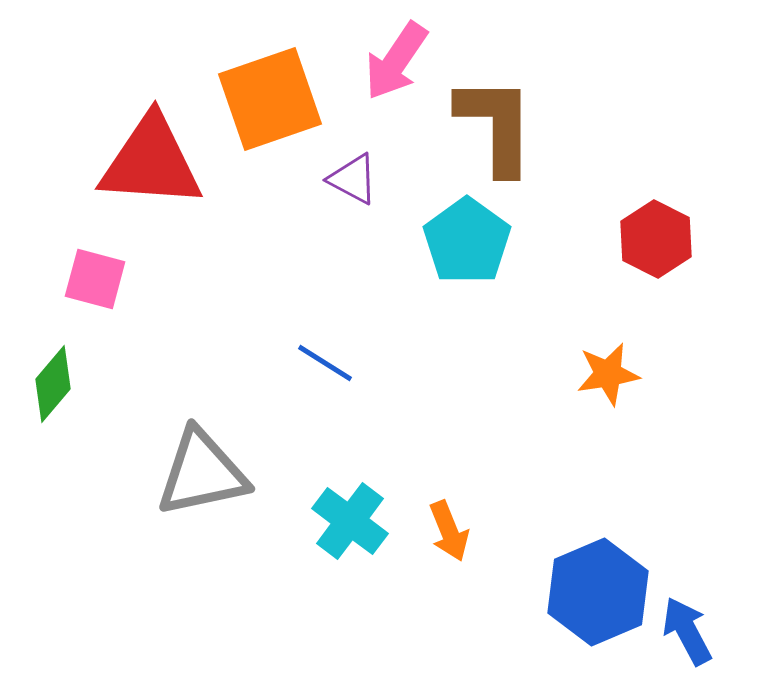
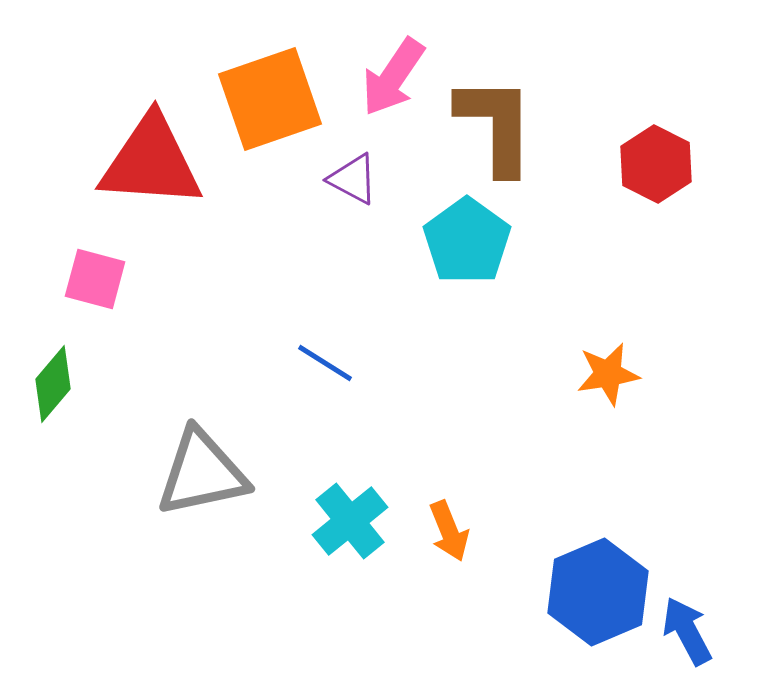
pink arrow: moved 3 px left, 16 px down
red hexagon: moved 75 px up
cyan cross: rotated 14 degrees clockwise
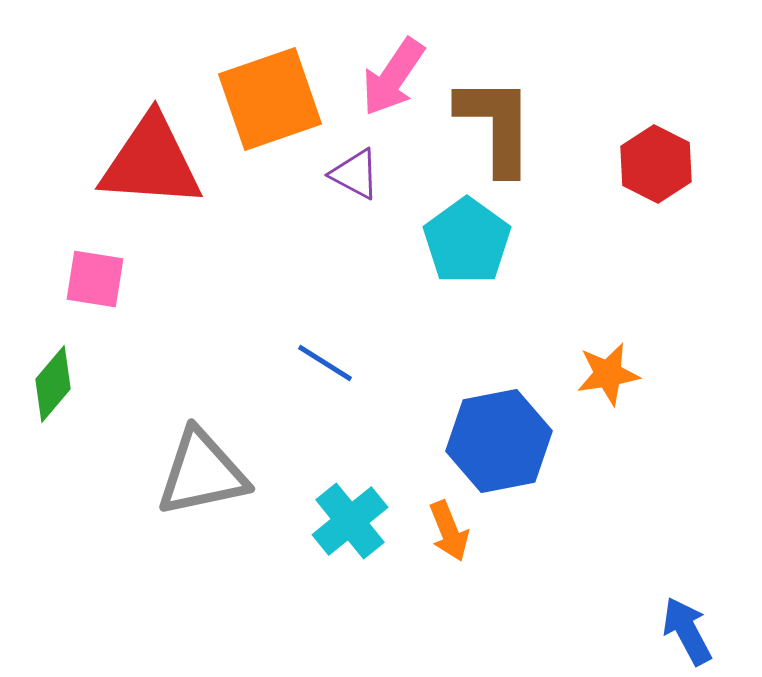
purple triangle: moved 2 px right, 5 px up
pink square: rotated 6 degrees counterclockwise
blue hexagon: moved 99 px left, 151 px up; rotated 12 degrees clockwise
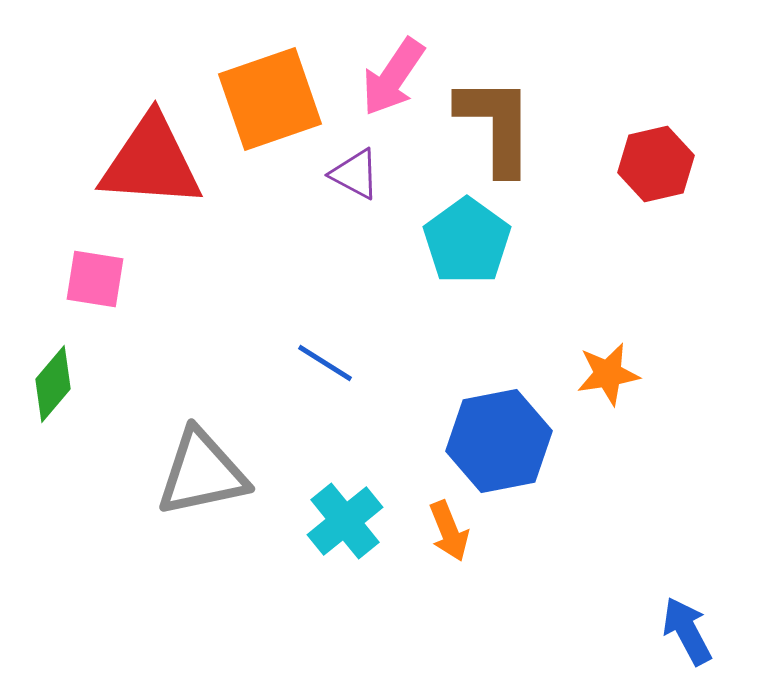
red hexagon: rotated 20 degrees clockwise
cyan cross: moved 5 px left
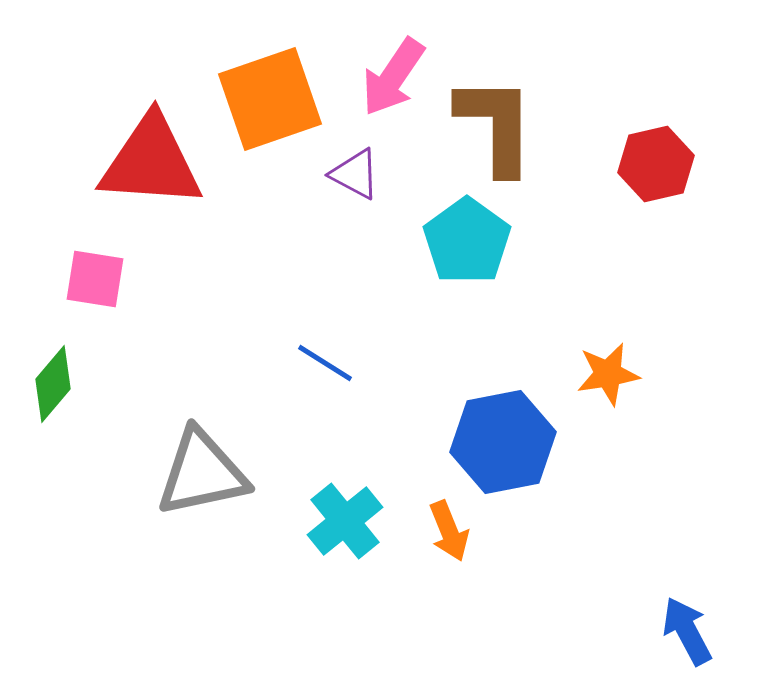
blue hexagon: moved 4 px right, 1 px down
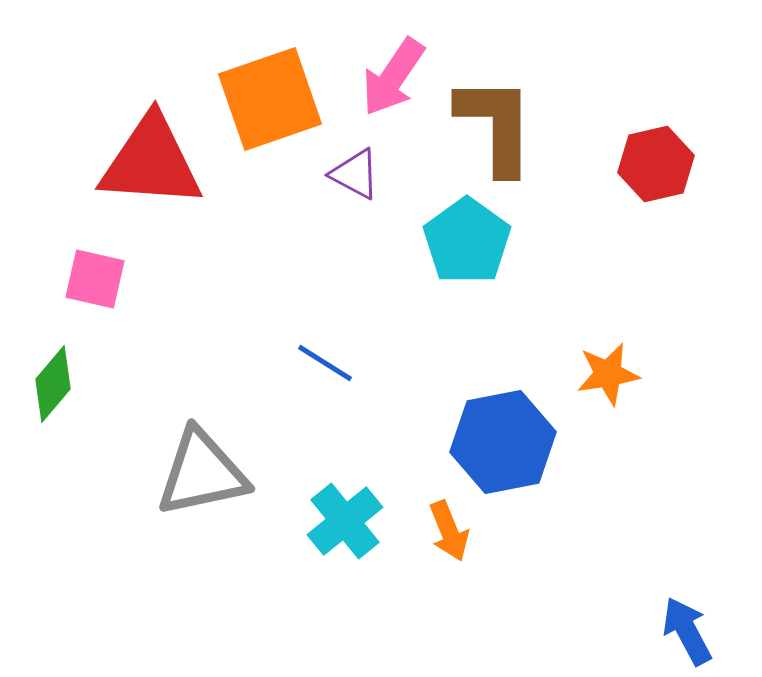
pink square: rotated 4 degrees clockwise
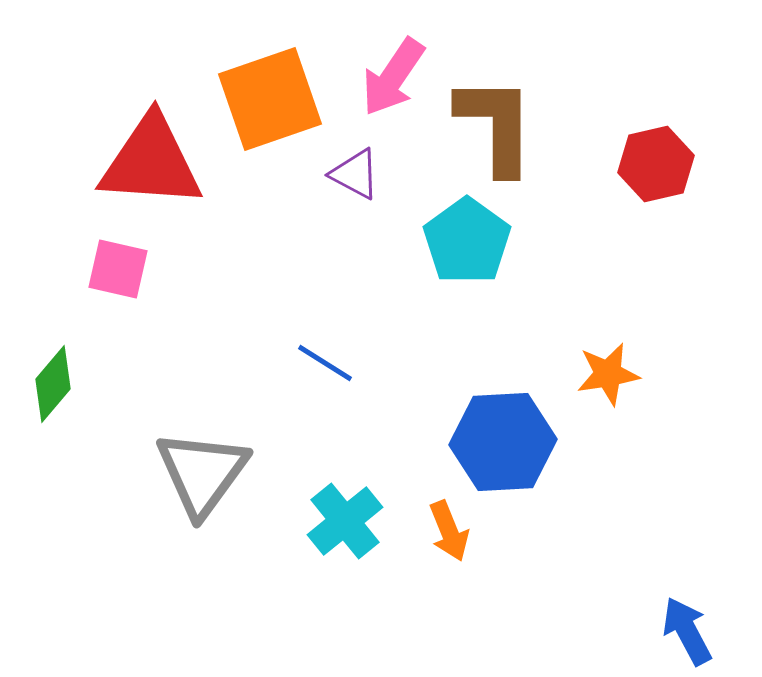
pink square: moved 23 px right, 10 px up
blue hexagon: rotated 8 degrees clockwise
gray triangle: rotated 42 degrees counterclockwise
